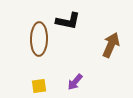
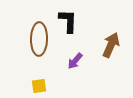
black L-shape: rotated 100 degrees counterclockwise
purple arrow: moved 21 px up
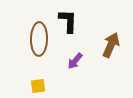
yellow square: moved 1 px left
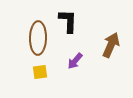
brown ellipse: moved 1 px left, 1 px up
yellow square: moved 2 px right, 14 px up
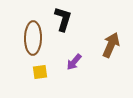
black L-shape: moved 5 px left, 2 px up; rotated 15 degrees clockwise
brown ellipse: moved 5 px left
purple arrow: moved 1 px left, 1 px down
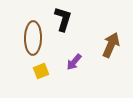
yellow square: moved 1 px right, 1 px up; rotated 14 degrees counterclockwise
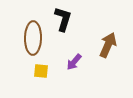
brown arrow: moved 3 px left
yellow square: rotated 28 degrees clockwise
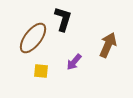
brown ellipse: rotated 36 degrees clockwise
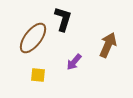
yellow square: moved 3 px left, 4 px down
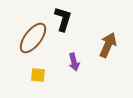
purple arrow: rotated 54 degrees counterclockwise
